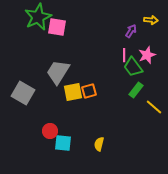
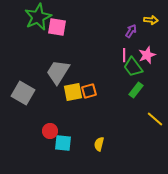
yellow line: moved 1 px right, 12 px down
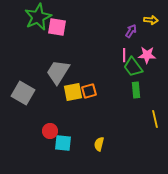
pink star: rotated 24 degrees clockwise
green rectangle: rotated 42 degrees counterclockwise
yellow line: rotated 36 degrees clockwise
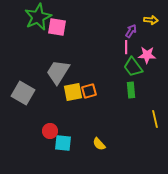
pink line: moved 2 px right, 8 px up
green rectangle: moved 5 px left
yellow semicircle: rotated 56 degrees counterclockwise
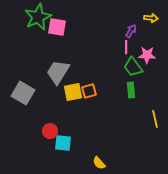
yellow arrow: moved 2 px up
yellow semicircle: moved 19 px down
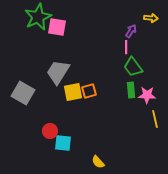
pink star: moved 40 px down
yellow semicircle: moved 1 px left, 1 px up
